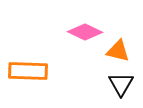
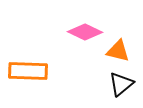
black triangle: rotated 20 degrees clockwise
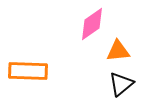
pink diamond: moved 7 px right, 8 px up; rotated 60 degrees counterclockwise
orange triangle: rotated 20 degrees counterclockwise
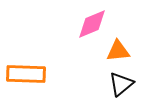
pink diamond: rotated 12 degrees clockwise
orange rectangle: moved 2 px left, 3 px down
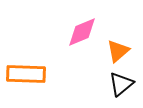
pink diamond: moved 10 px left, 8 px down
orange triangle: rotated 35 degrees counterclockwise
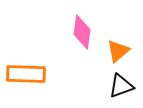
pink diamond: rotated 60 degrees counterclockwise
black triangle: moved 2 px down; rotated 20 degrees clockwise
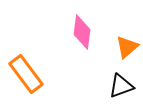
orange triangle: moved 9 px right, 4 px up
orange rectangle: rotated 51 degrees clockwise
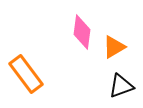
orange triangle: moved 13 px left; rotated 10 degrees clockwise
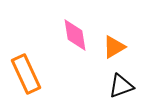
pink diamond: moved 7 px left, 3 px down; rotated 16 degrees counterclockwise
orange rectangle: rotated 12 degrees clockwise
